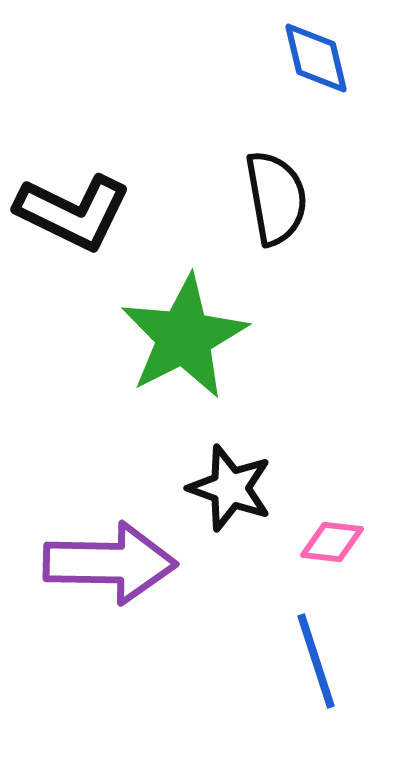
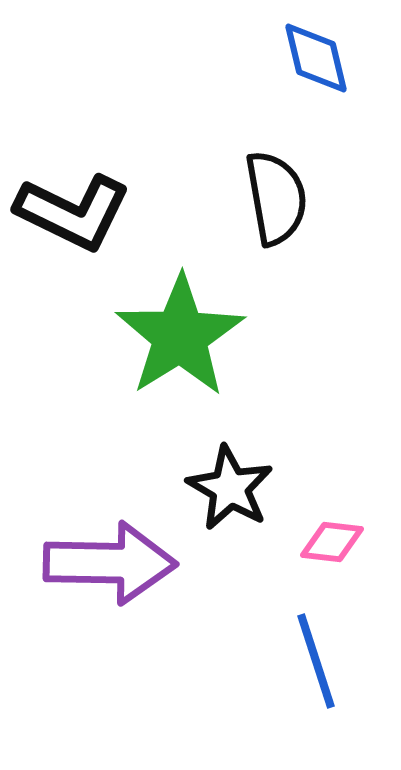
green star: moved 4 px left, 1 px up; rotated 5 degrees counterclockwise
black star: rotated 10 degrees clockwise
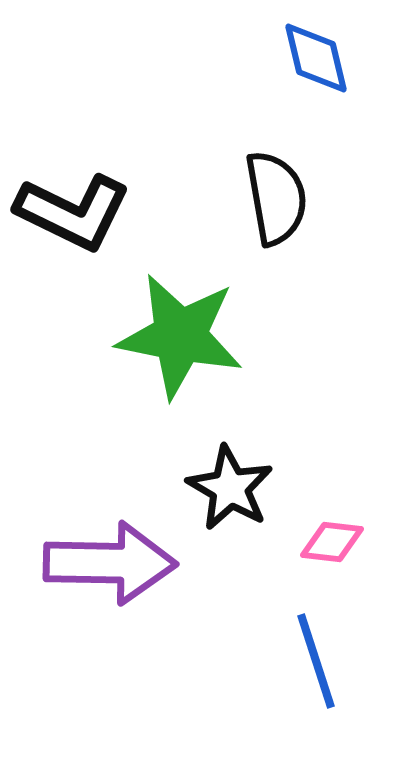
green star: rotated 29 degrees counterclockwise
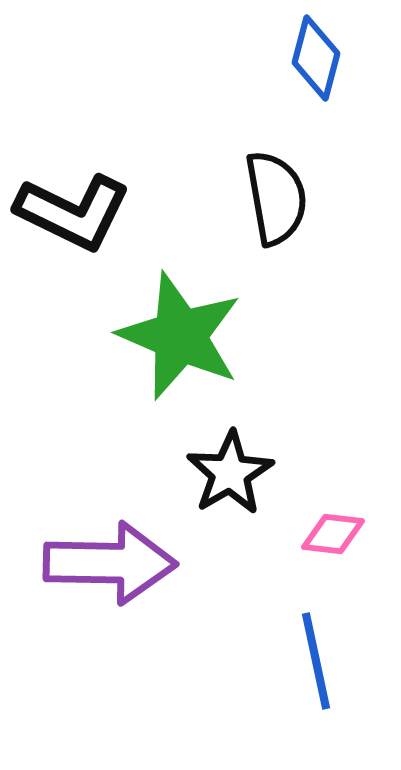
blue diamond: rotated 28 degrees clockwise
green star: rotated 12 degrees clockwise
black star: moved 15 px up; rotated 12 degrees clockwise
pink diamond: moved 1 px right, 8 px up
blue line: rotated 6 degrees clockwise
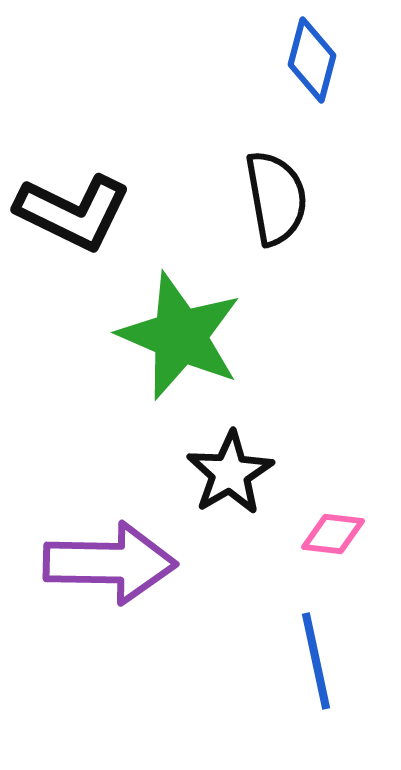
blue diamond: moved 4 px left, 2 px down
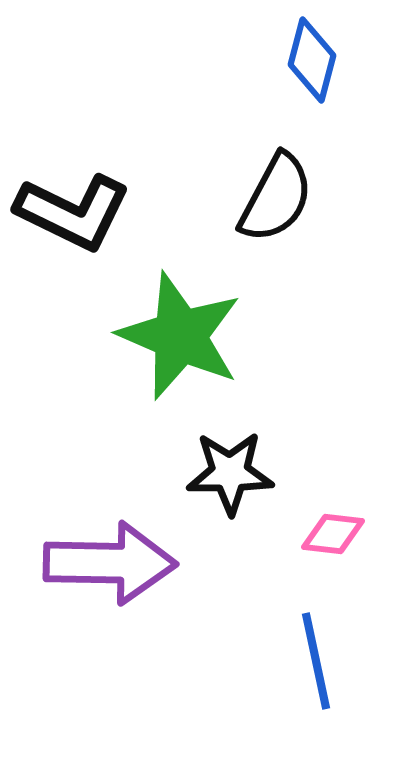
black semicircle: rotated 38 degrees clockwise
black star: rotated 30 degrees clockwise
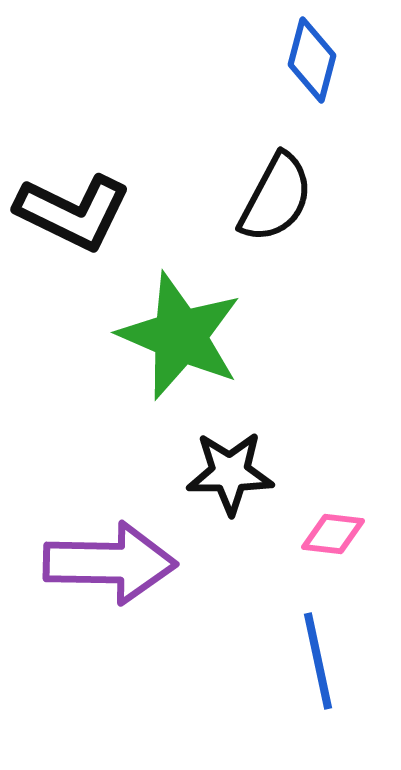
blue line: moved 2 px right
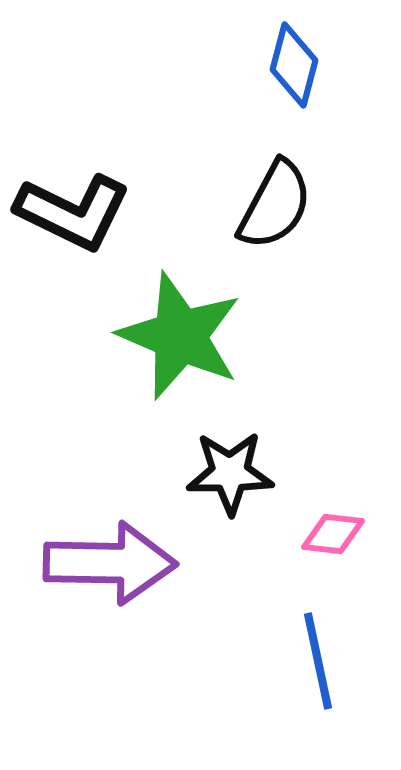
blue diamond: moved 18 px left, 5 px down
black semicircle: moved 1 px left, 7 px down
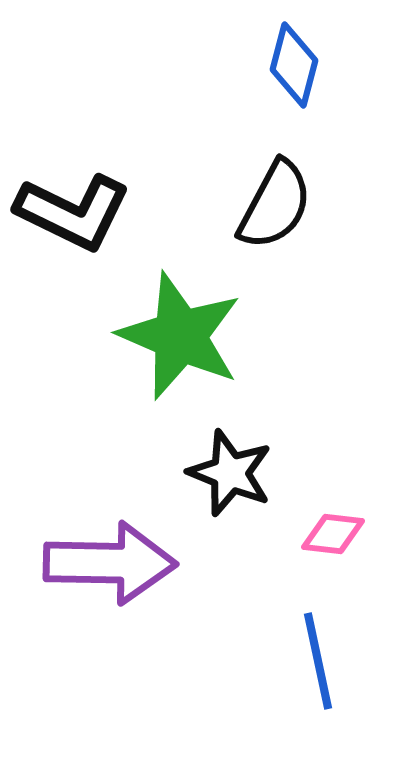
black star: rotated 22 degrees clockwise
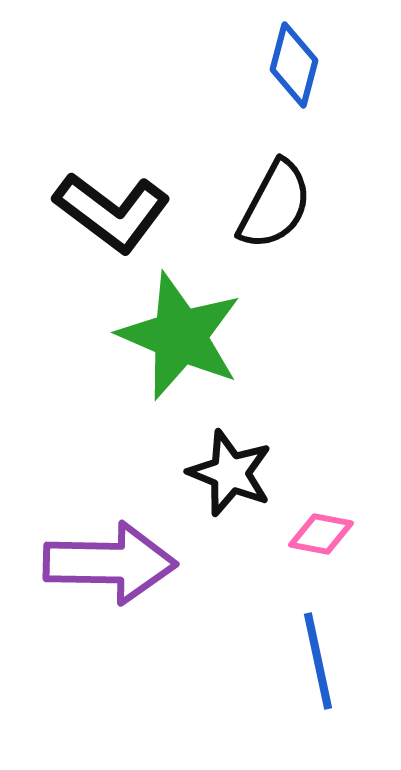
black L-shape: moved 39 px right; rotated 11 degrees clockwise
pink diamond: moved 12 px left; rotated 4 degrees clockwise
